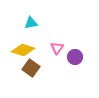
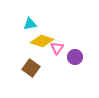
cyan triangle: moved 1 px left, 1 px down
yellow diamond: moved 19 px right, 9 px up
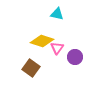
cyan triangle: moved 27 px right, 10 px up; rotated 24 degrees clockwise
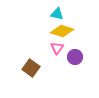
yellow diamond: moved 20 px right, 10 px up
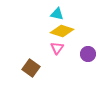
purple circle: moved 13 px right, 3 px up
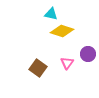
cyan triangle: moved 6 px left
pink triangle: moved 10 px right, 15 px down
brown square: moved 7 px right
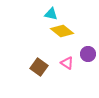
yellow diamond: rotated 20 degrees clockwise
pink triangle: rotated 32 degrees counterclockwise
brown square: moved 1 px right, 1 px up
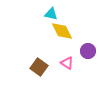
yellow diamond: rotated 25 degrees clockwise
purple circle: moved 3 px up
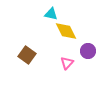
yellow diamond: moved 4 px right
pink triangle: rotated 40 degrees clockwise
brown square: moved 12 px left, 12 px up
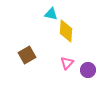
yellow diamond: rotated 30 degrees clockwise
purple circle: moved 19 px down
brown square: rotated 24 degrees clockwise
